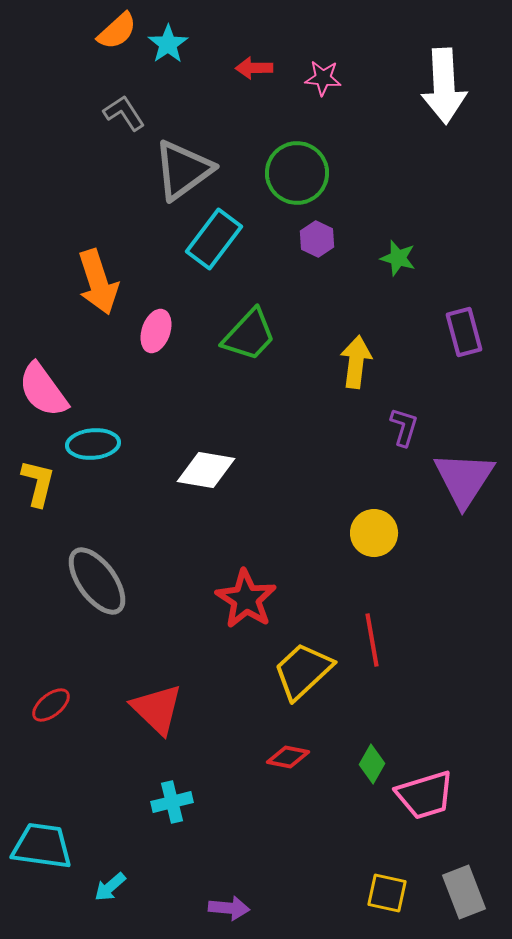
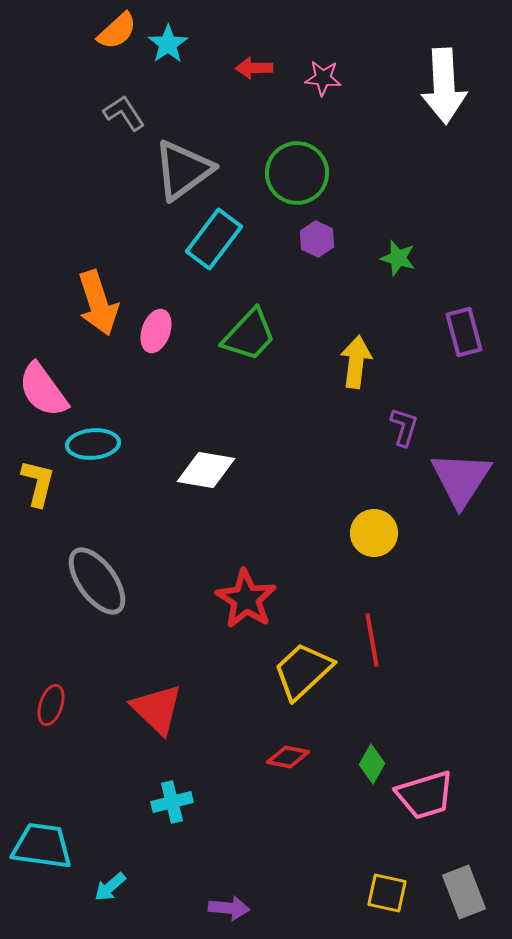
orange arrow: moved 21 px down
purple triangle: moved 3 px left
red ellipse: rotated 33 degrees counterclockwise
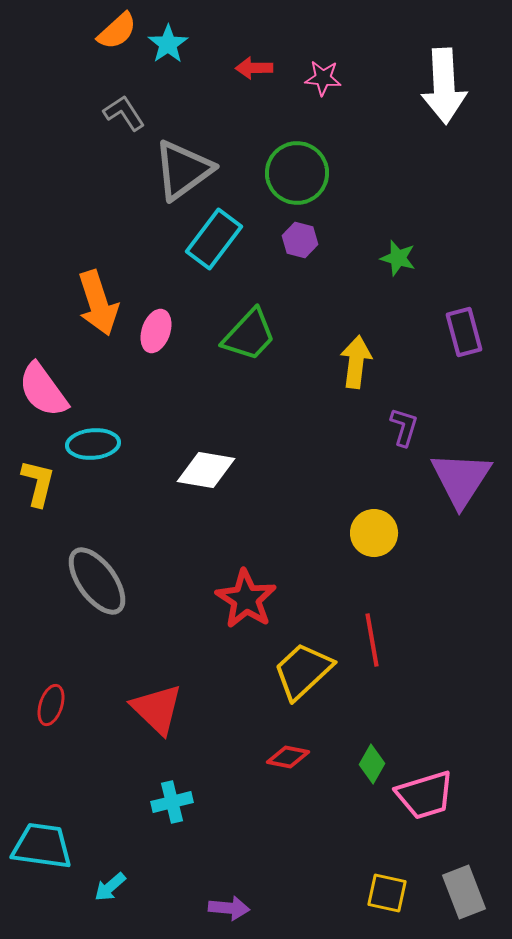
purple hexagon: moved 17 px left, 1 px down; rotated 12 degrees counterclockwise
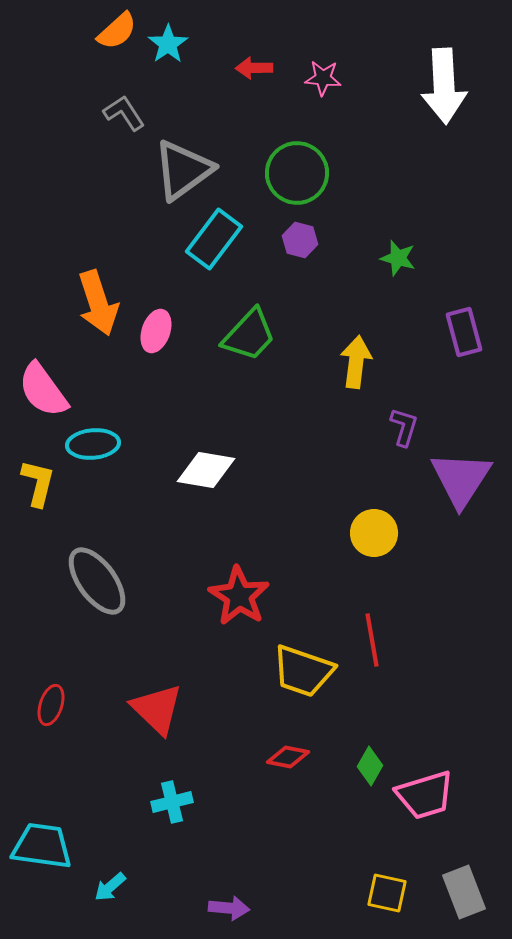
red star: moved 7 px left, 3 px up
yellow trapezoid: rotated 118 degrees counterclockwise
green diamond: moved 2 px left, 2 px down
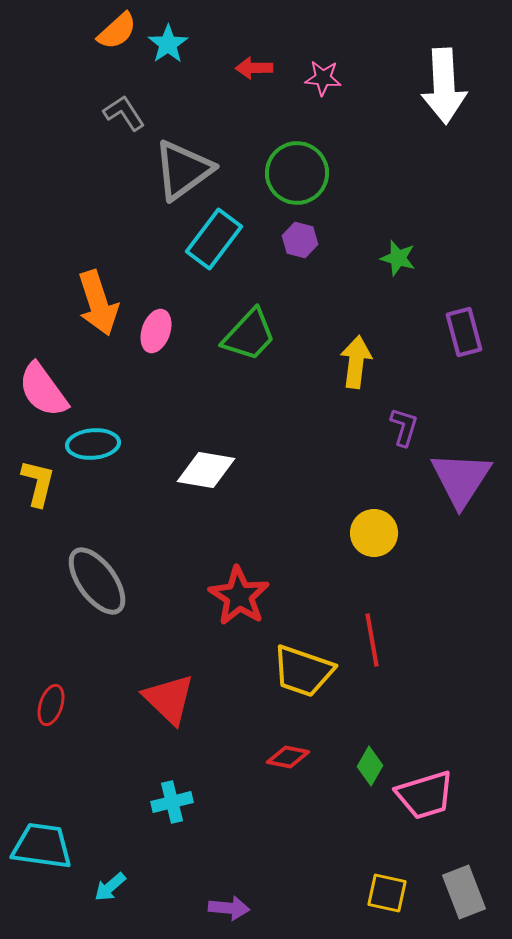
red triangle: moved 12 px right, 10 px up
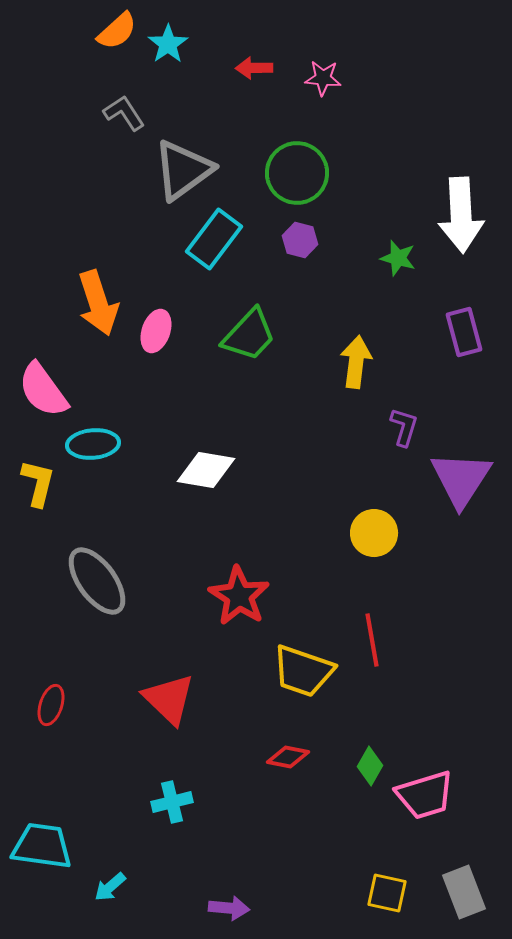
white arrow: moved 17 px right, 129 px down
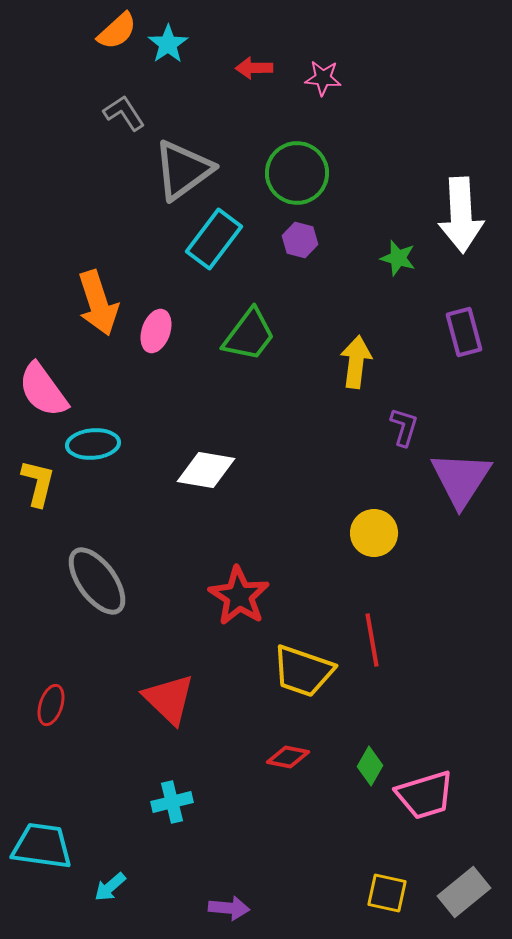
green trapezoid: rotated 6 degrees counterclockwise
gray rectangle: rotated 72 degrees clockwise
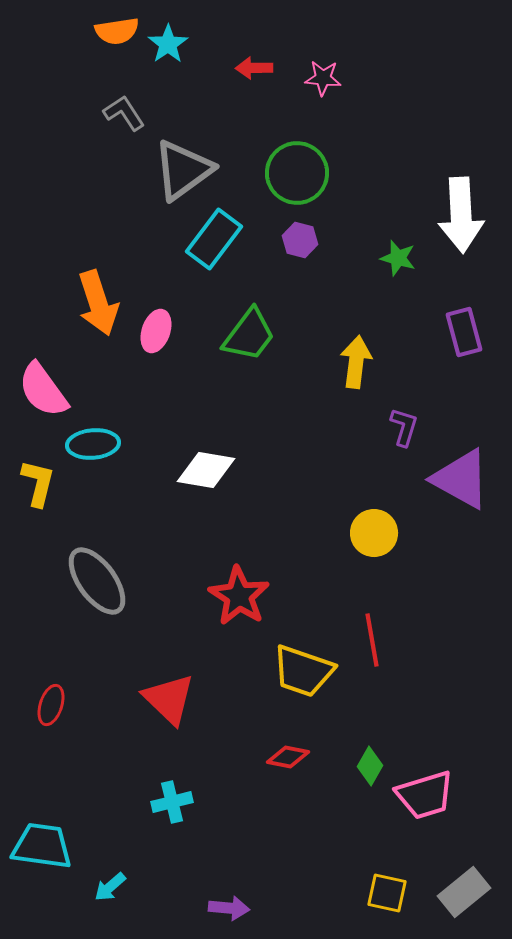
orange semicircle: rotated 33 degrees clockwise
purple triangle: rotated 34 degrees counterclockwise
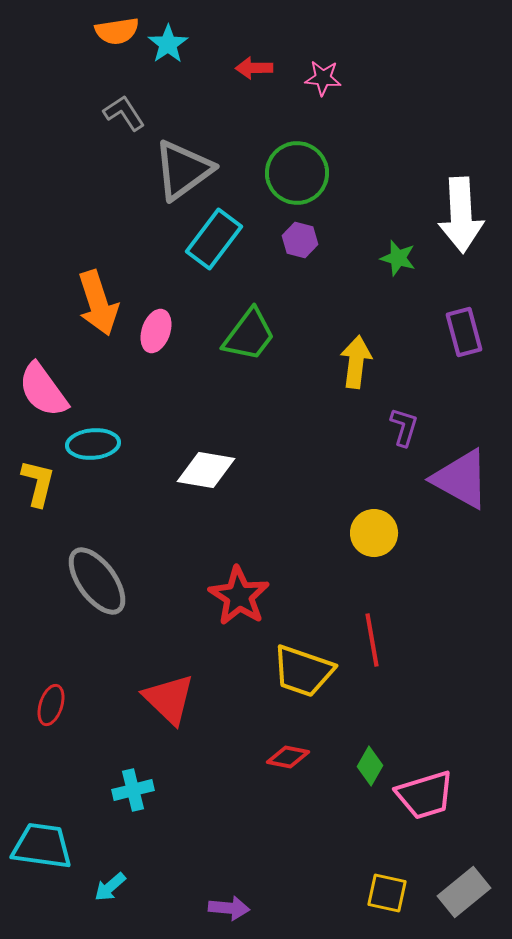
cyan cross: moved 39 px left, 12 px up
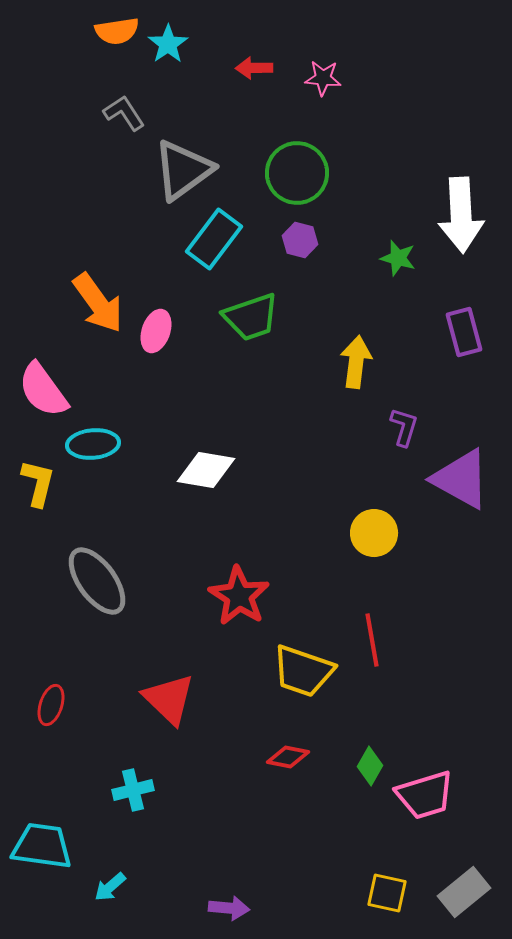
orange arrow: rotated 18 degrees counterclockwise
green trapezoid: moved 2 px right, 18 px up; rotated 34 degrees clockwise
